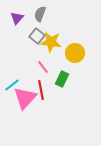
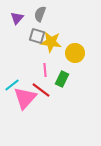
gray square: rotated 21 degrees counterclockwise
pink line: moved 2 px right, 3 px down; rotated 32 degrees clockwise
red line: rotated 42 degrees counterclockwise
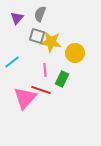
cyan line: moved 23 px up
red line: rotated 18 degrees counterclockwise
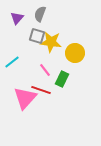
pink line: rotated 32 degrees counterclockwise
